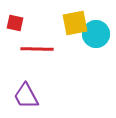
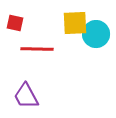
yellow square: rotated 8 degrees clockwise
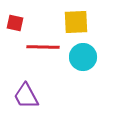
yellow square: moved 1 px right, 1 px up
cyan circle: moved 13 px left, 23 px down
red line: moved 6 px right, 2 px up
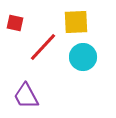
red line: rotated 48 degrees counterclockwise
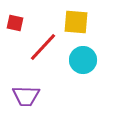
yellow square: rotated 8 degrees clockwise
cyan circle: moved 3 px down
purple trapezoid: rotated 60 degrees counterclockwise
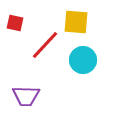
red line: moved 2 px right, 2 px up
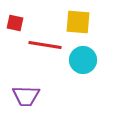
yellow square: moved 2 px right
red line: rotated 56 degrees clockwise
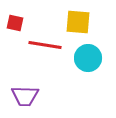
cyan circle: moved 5 px right, 2 px up
purple trapezoid: moved 1 px left
